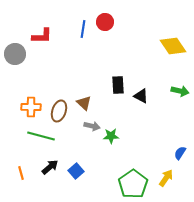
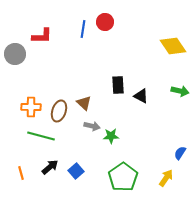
green pentagon: moved 10 px left, 7 px up
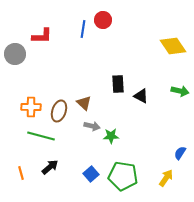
red circle: moved 2 px left, 2 px up
black rectangle: moved 1 px up
blue square: moved 15 px right, 3 px down
green pentagon: moved 1 px up; rotated 28 degrees counterclockwise
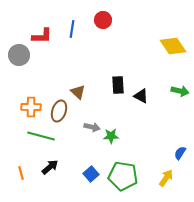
blue line: moved 11 px left
gray circle: moved 4 px right, 1 px down
black rectangle: moved 1 px down
brown triangle: moved 6 px left, 11 px up
gray arrow: moved 1 px down
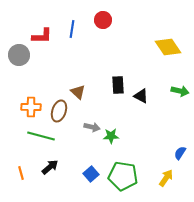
yellow diamond: moved 5 px left, 1 px down
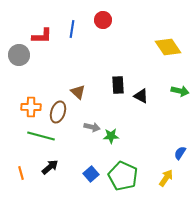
brown ellipse: moved 1 px left, 1 px down
green pentagon: rotated 16 degrees clockwise
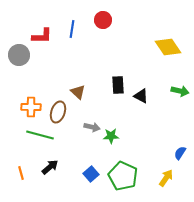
green line: moved 1 px left, 1 px up
